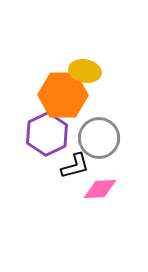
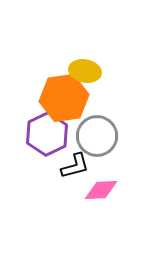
orange hexagon: moved 1 px right, 3 px down; rotated 9 degrees counterclockwise
gray circle: moved 2 px left, 2 px up
pink diamond: moved 1 px right, 1 px down
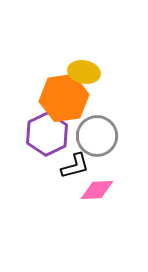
yellow ellipse: moved 1 px left, 1 px down
pink diamond: moved 4 px left
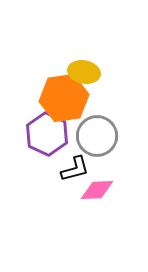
purple hexagon: rotated 9 degrees counterclockwise
black L-shape: moved 3 px down
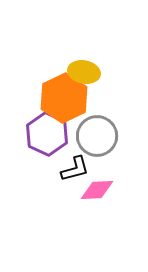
orange hexagon: rotated 18 degrees counterclockwise
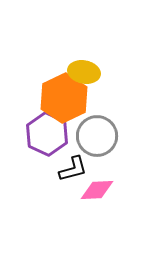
black L-shape: moved 2 px left
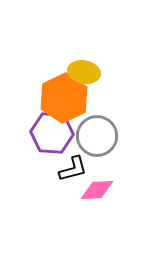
purple hexagon: moved 5 px right, 1 px up; rotated 21 degrees counterclockwise
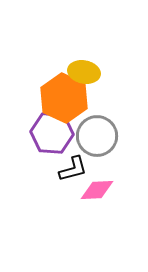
orange hexagon: rotated 9 degrees counterclockwise
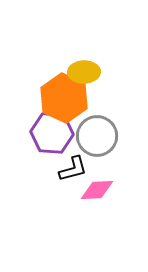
yellow ellipse: rotated 12 degrees counterclockwise
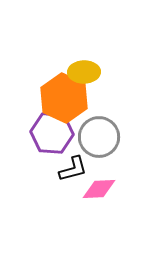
gray circle: moved 2 px right, 1 px down
pink diamond: moved 2 px right, 1 px up
